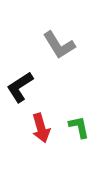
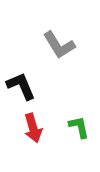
black L-shape: moved 1 px right, 1 px up; rotated 100 degrees clockwise
red arrow: moved 8 px left
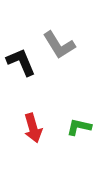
black L-shape: moved 24 px up
green L-shape: rotated 65 degrees counterclockwise
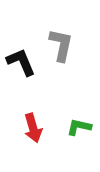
gray L-shape: moved 2 px right; rotated 136 degrees counterclockwise
